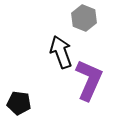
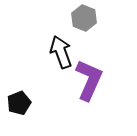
black pentagon: rotated 30 degrees counterclockwise
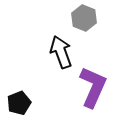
purple L-shape: moved 4 px right, 7 px down
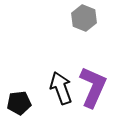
black arrow: moved 36 px down
black pentagon: rotated 15 degrees clockwise
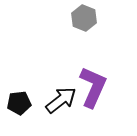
black arrow: moved 12 px down; rotated 72 degrees clockwise
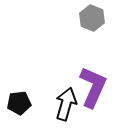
gray hexagon: moved 8 px right
black arrow: moved 5 px right, 4 px down; rotated 36 degrees counterclockwise
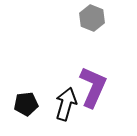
black pentagon: moved 7 px right, 1 px down
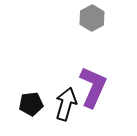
gray hexagon: rotated 10 degrees clockwise
black pentagon: moved 5 px right
